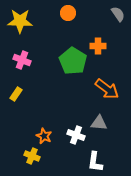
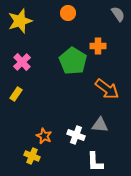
yellow star: rotated 20 degrees counterclockwise
pink cross: moved 2 px down; rotated 24 degrees clockwise
gray triangle: moved 1 px right, 2 px down
white L-shape: rotated 10 degrees counterclockwise
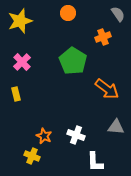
orange cross: moved 5 px right, 9 px up; rotated 21 degrees counterclockwise
yellow rectangle: rotated 48 degrees counterclockwise
gray triangle: moved 16 px right, 2 px down
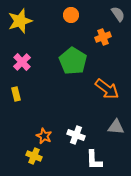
orange circle: moved 3 px right, 2 px down
yellow cross: moved 2 px right
white L-shape: moved 1 px left, 2 px up
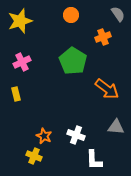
pink cross: rotated 18 degrees clockwise
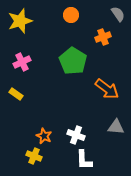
yellow rectangle: rotated 40 degrees counterclockwise
white L-shape: moved 10 px left
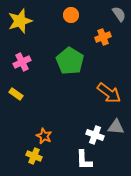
gray semicircle: moved 1 px right
green pentagon: moved 3 px left
orange arrow: moved 2 px right, 4 px down
white cross: moved 19 px right
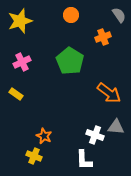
gray semicircle: moved 1 px down
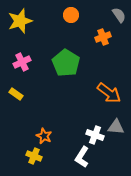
green pentagon: moved 4 px left, 2 px down
white L-shape: moved 2 px left, 3 px up; rotated 35 degrees clockwise
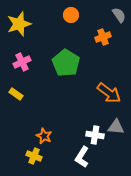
yellow star: moved 1 px left, 3 px down
white cross: rotated 12 degrees counterclockwise
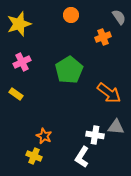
gray semicircle: moved 2 px down
green pentagon: moved 3 px right, 7 px down; rotated 8 degrees clockwise
